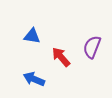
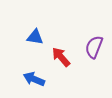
blue triangle: moved 3 px right, 1 px down
purple semicircle: moved 2 px right
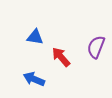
purple semicircle: moved 2 px right
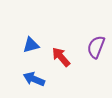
blue triangle: moved 4 px left, 8 px down; rotated 24 degrees counterclockwise
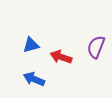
red arrow: rotated 30 degrees counterclockwise
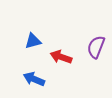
blue triangle: moved 2 px right, 4 px up
